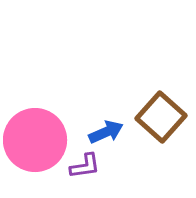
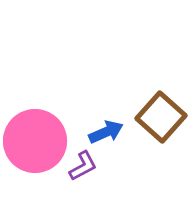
pink circle: moved 1 px down
purple L-shape: moved 2 px left; rotated 20 degrees counterclockwise
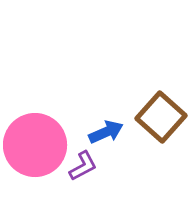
pink circle: moved 4 px down
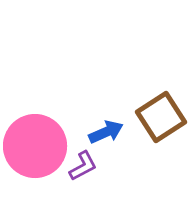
brown square: rotated 15 degrees clockwise
pink circle: moved 1 px down
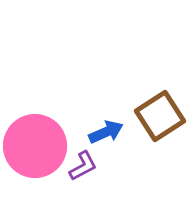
brown square: moved 1 px left, 1 px up
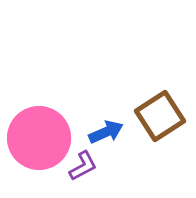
pink circle: moved 4 px right, 8 px up
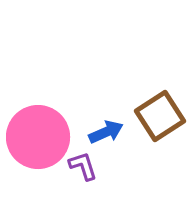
pink circle: moved 1 px left, 1 px up
purple L-shape: rotated 80 degrees counterclockwise
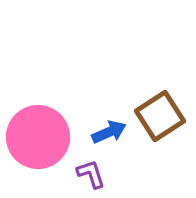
blue arrow: moved 3 px right
purple L-shape: moved 8 px right, 8 px down
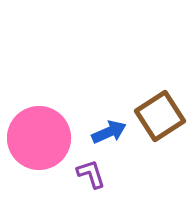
pink circle: moved 1 px right, 1 px down
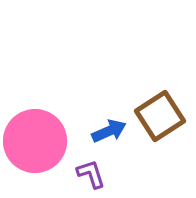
blue arrow: moved 1 px up
pink circle: moved 4 px left, 3 px down
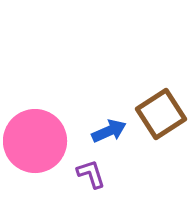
brown square: moved 1 px right, 2 px up
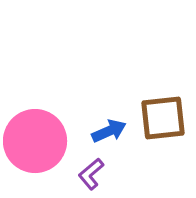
brown square: moved 2 px right, 4 px down; rotated 27 degrees clockwise
purple L-shape: rotated 112 degrees counterclockwise
